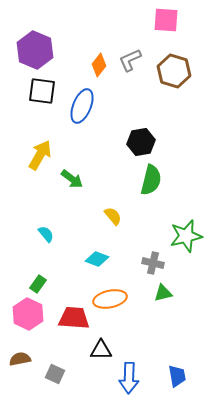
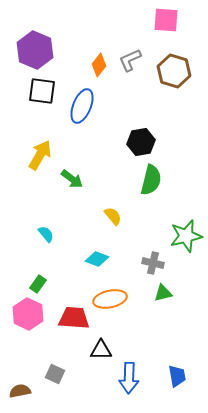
brown semicircle: moved 32 px down
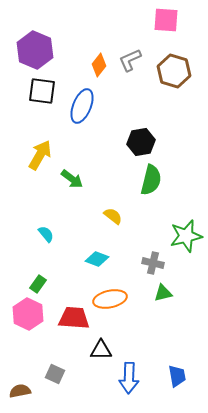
yellow semicircle: rotated 12 degrees counterclockwise
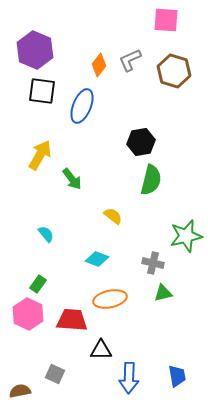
green arrow: rotated 15 degrees clockwise
red trapezoid: moved 2 px left, 2 px down
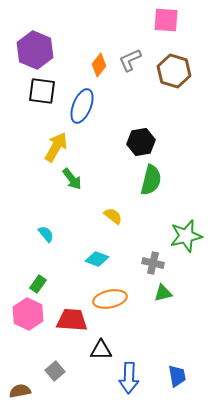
yellow arrow: moved 16 px right, 8 px up
gray square: moved 3 px up; rotated 24 degrees clockwise
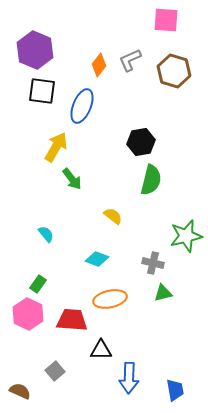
blue trapezoid: moved 2 px left, 14 px down
brown semicircle: rotated 35 degrees clockwise
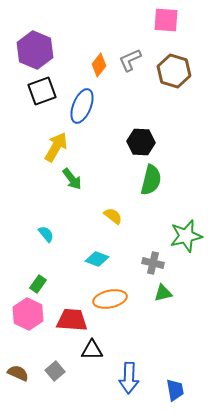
black square: rotated 28 degrees counterclockwise
black hexagon: rotated 12 degrees clockwise
black triangle: moved 9 px left
brown semicircle: moved 2 px left, 18 px up
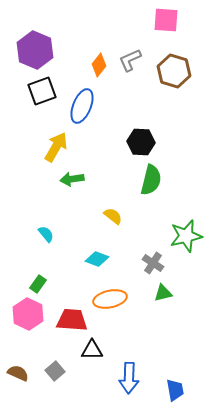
green arrow: rotated 120 degrees clockwise
gray cross: rotated 20 degrees clockwise
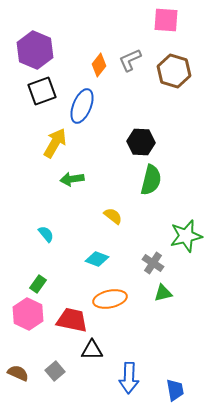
yellow arrow: moved 1 px left, 4 px up
red trapezoid: rotated 8 degrees clockwise
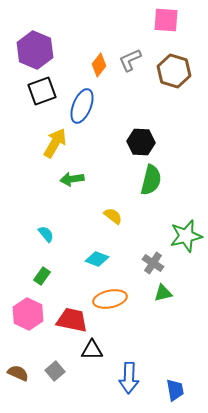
green rectangle: moved 4 px right, 8 px up
